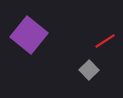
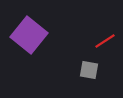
gray square: rotated 36 degrees counterclockwise
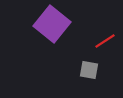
purple square: moved 23 px right, 11 px up
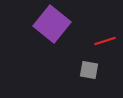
red line: rotated 15 degrees clockwise
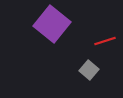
gray square: rotated 30 degrees clockwise
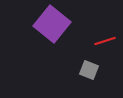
gray square: rotated 18 degrees counterclockwise
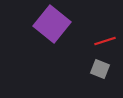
gray square: moved 11 px right, 1 px up
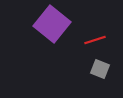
red line: moved 10 px left, 1 px up
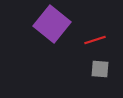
gray square: rotated 18 degrees counterclockwise
